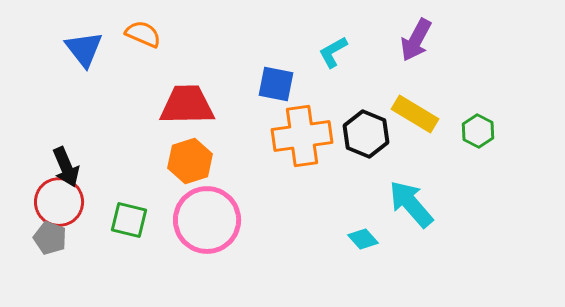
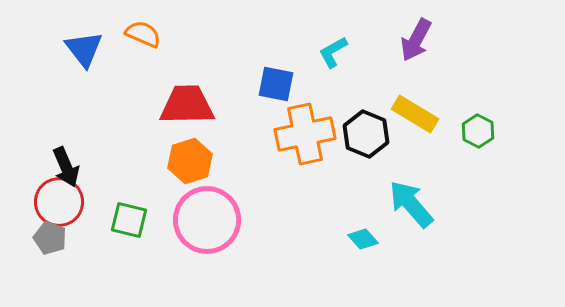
orange cross: moved 3 px right, 2 px up; rotated 4 degrees counterclockwise
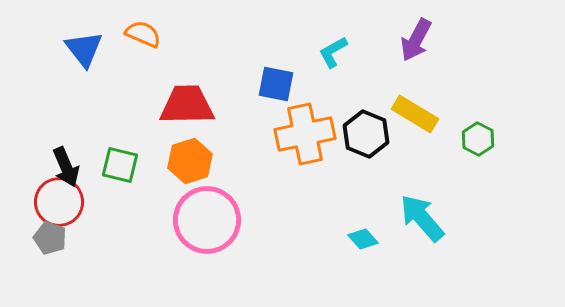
green hexagon: moved 8 px down
cyan arrow: moved 11 px right, 14 px down
green square: moved 9 px left, 55 px up
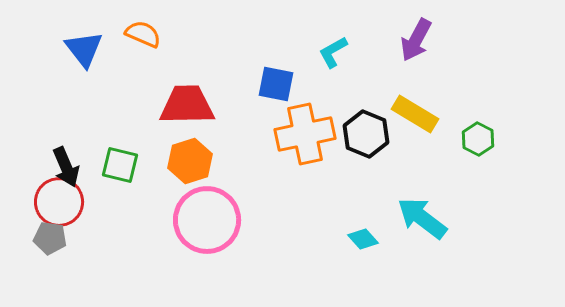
cyan arrow: rotated 12 degrees counterclockwise
gray pentagon: rotated 12 degrees counterclockwise
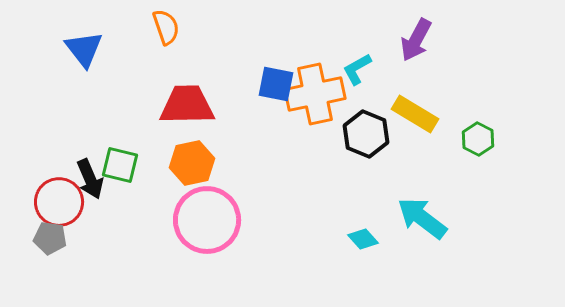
orange semicircle: moved 23 px right, 7 px up; rotated 48 degrees clockwise
cyan L-shape: moved 24 px right, 17 px down
orange cross: moved 10 px right, 40 px up
orange hexagon: moved 2 px right, 2 px down; rotated 6 degrees clockwise
black arrow: moved 24 px right, 12 px down
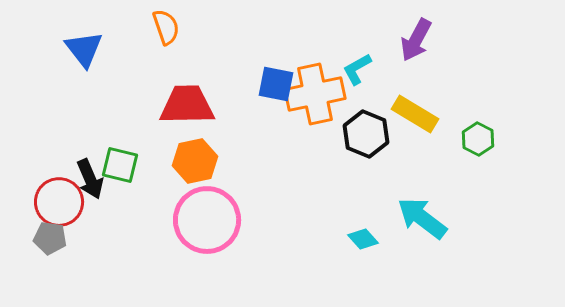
orange hexagon: moved 3 px right, 2 px up
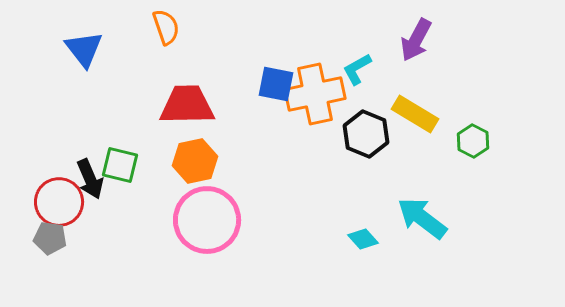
green hexagon: moved 5 px left, 2 px down
